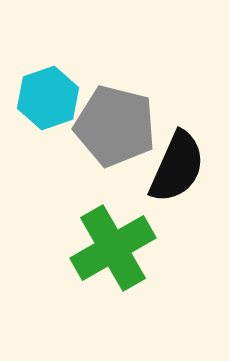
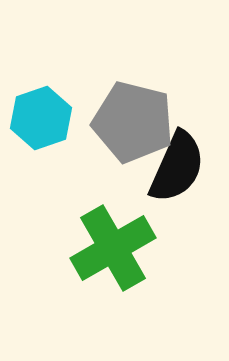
cyan hexagon: moved 7 px left, 20 px down
gray pentagon: moved 18 px right, 4 px up
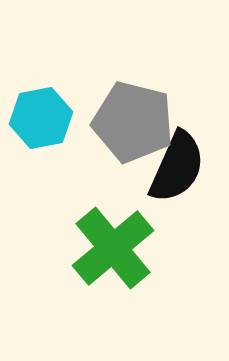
cyan hexagon: rotated 8 degrees clockwise
green cross: rotated 10 degrees counterclockwise
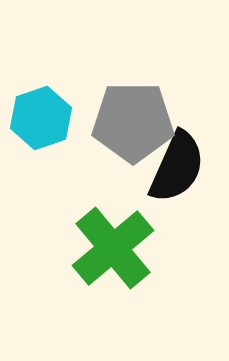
cyan hexagon: rotated 8 degrees counterclockwise
gray pentagon: rotated 14 degrees counterclockwise
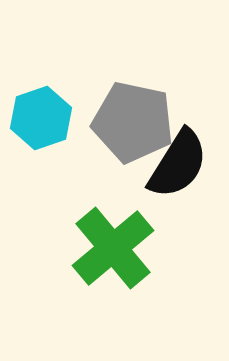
gray pentagon: rotated 12 degrees clockwise
black semicircle: moved 1 px right, 3 px up; rotated 8 degrees clockwise
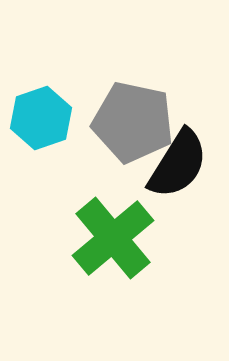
green cross: moved 10 px up
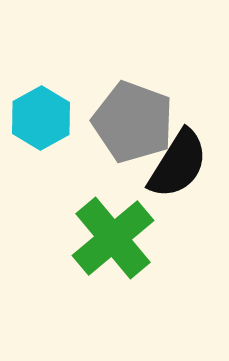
cyan hexagon: rotated 10 degrees counterclockwise
gray pentagon: rotated 8 degrees clockwise
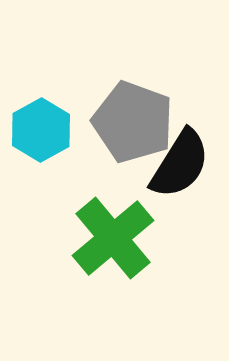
cyan hexagon: moved 12 px down
black semicircle: moved 2 px right
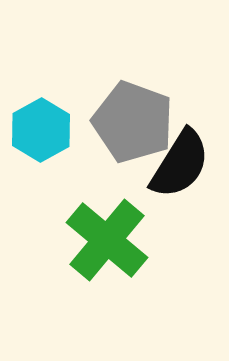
green cross: moved 6 px left, 2 px down; rotated 10 degrees counterclockwise
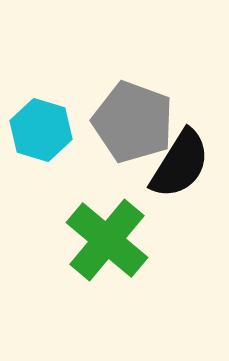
cyan hexagon: rotated 14 degrees counterclockwise
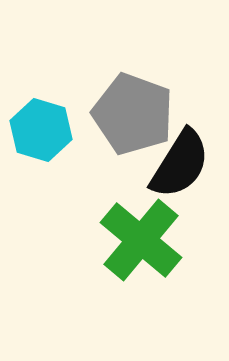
gray pentagon: moved 8 px up
green cross: moved 34 px right
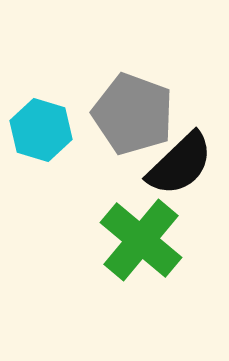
black semicircle: rotated 14 degrees clockwise
